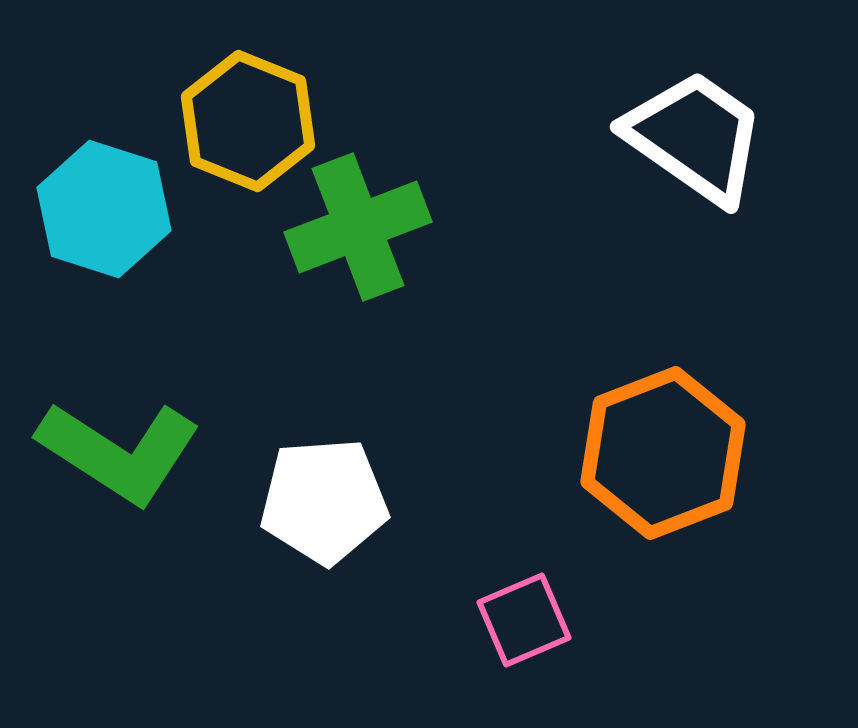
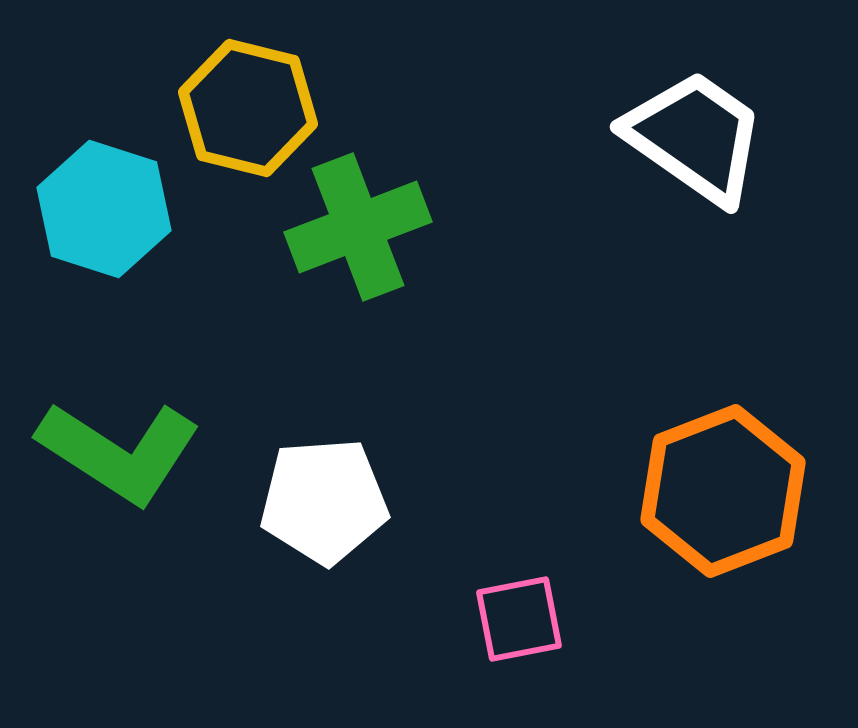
yellow hexagon: moved 13 px up; rotated 8 degrees counterclockwise
orange hexagon: moved 60 px right, 38 px down
pink square: moved 5 px left, 1 px up; rotated 12 degrees clockwise
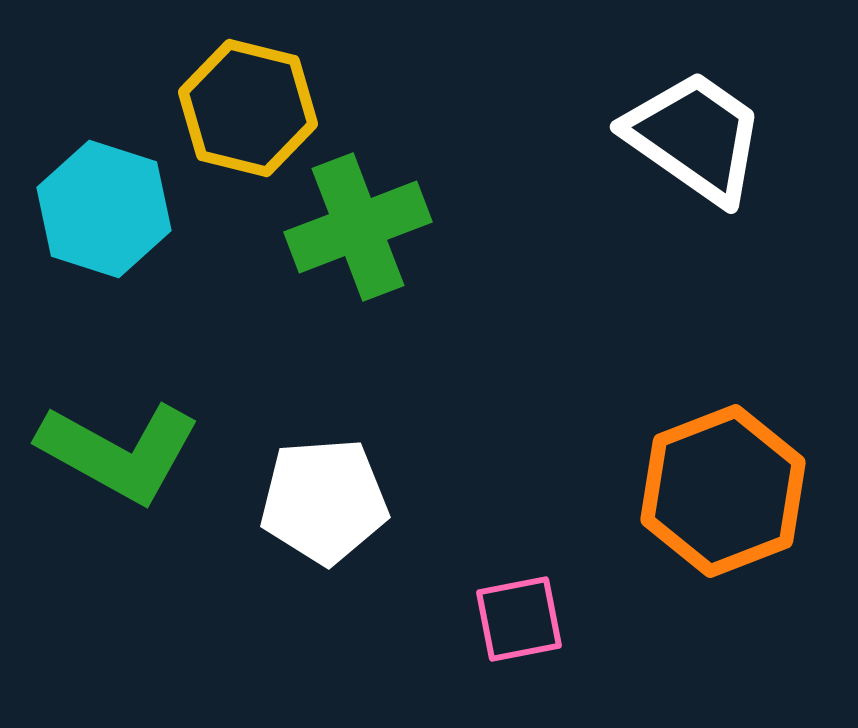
green L-shape: rotated 4 degrees counterclockwise
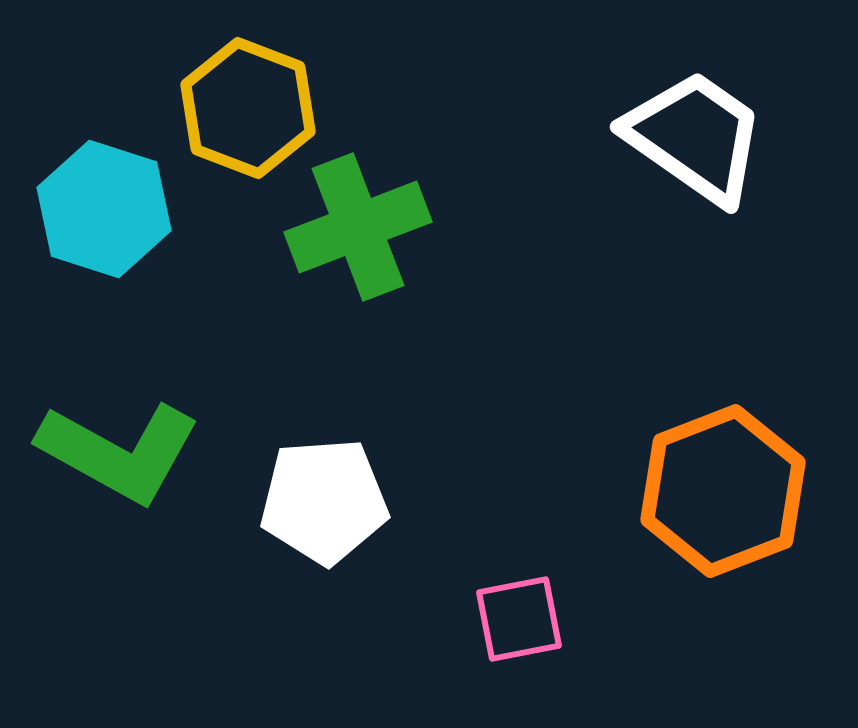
yellow hexagon: rotated 7 degrees clockwise
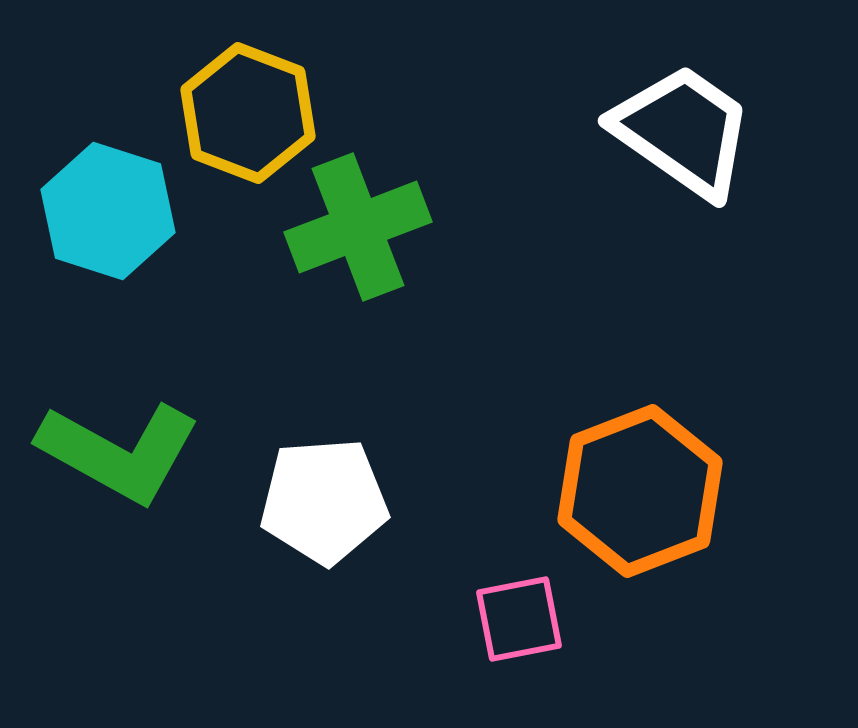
yellow hexagon: moved 5 px down
white trapezoid: moved 12 px left, 6 px up
cyan hexagon: moved 4 px right, 2 px down
orange hexagon: moved 83 px left
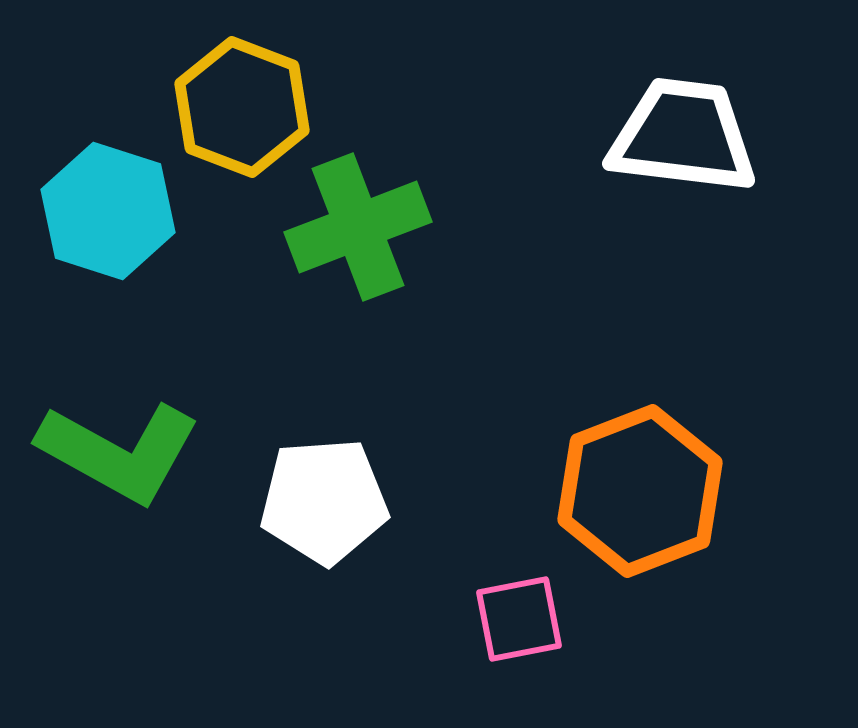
yellow hexagon: moved 6 px left, 6 px up
white trapezoid: moved 5 px down; rotated 28 degrees counterclockwise
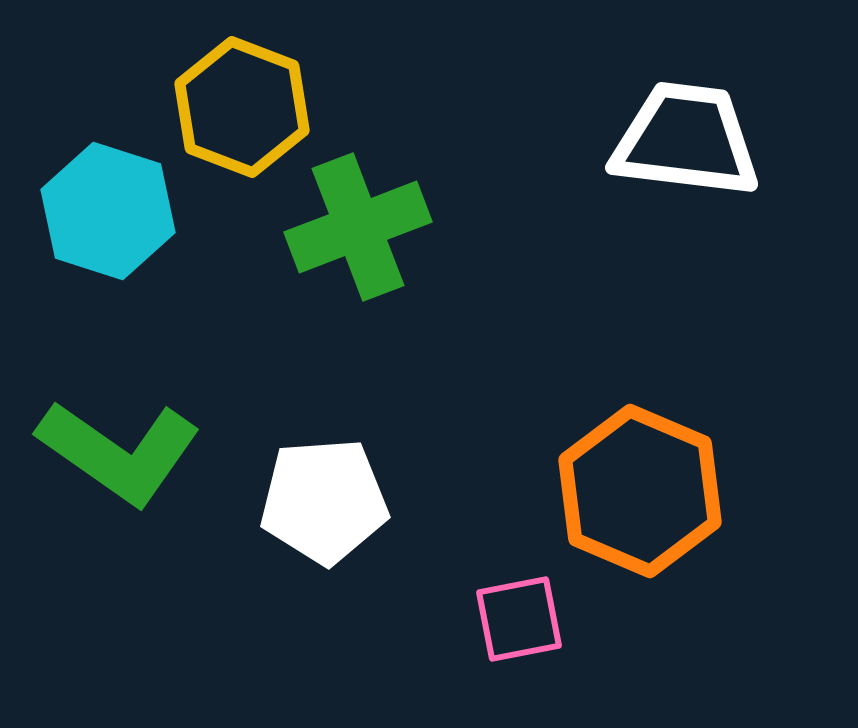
white trapezoid: moved 3 px right, 4 px down
green L-shape: rotated 6 degrees clockwise
orange hexagon: rotated 16 degrees counterclockwise
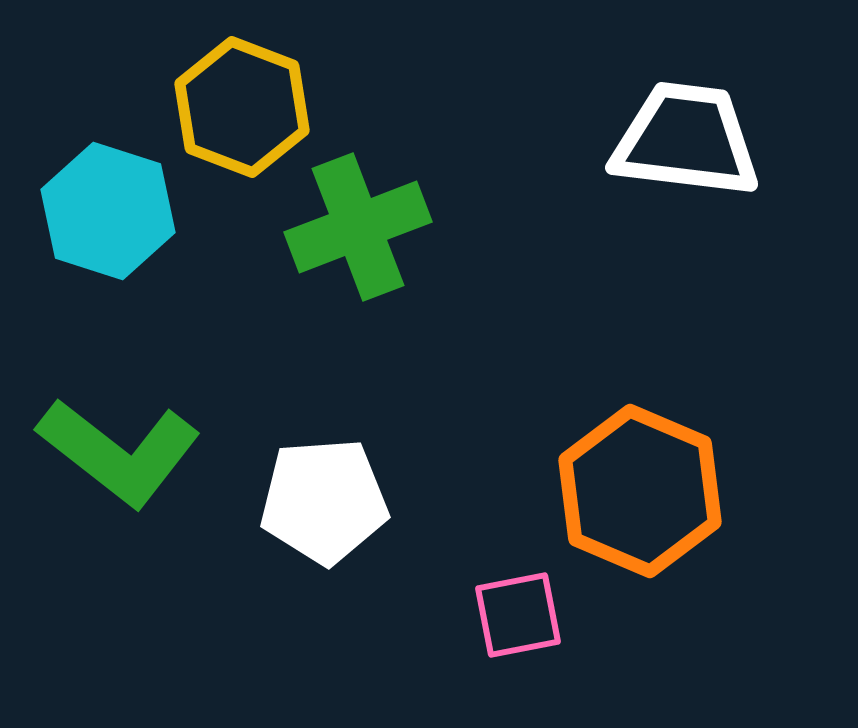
green L-shape: rotated 3 degrees clockwise
pink square: moved 1 px left, 4 px up
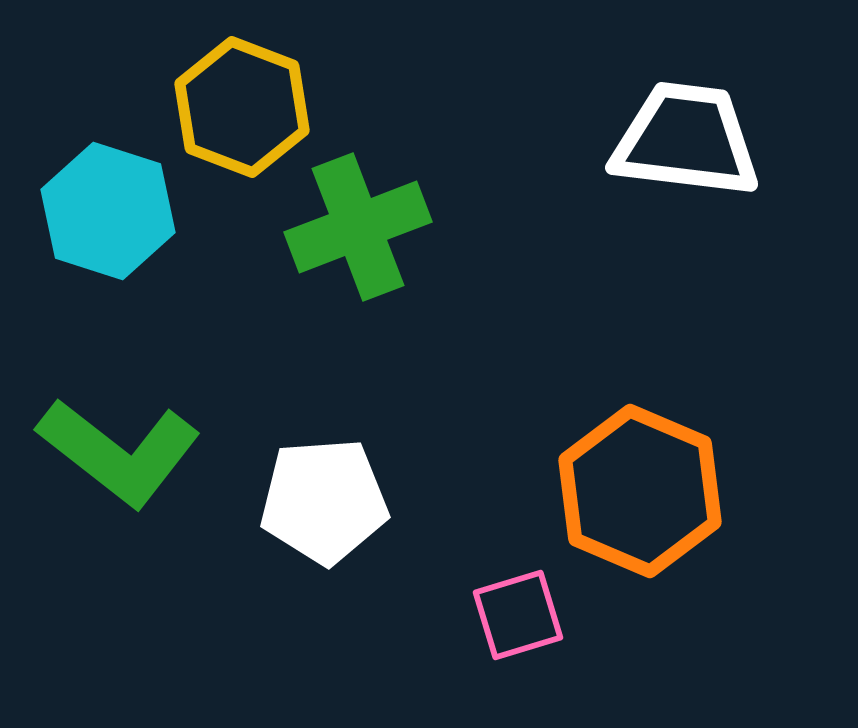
pink square: rotated 6 degrees counterclockwise
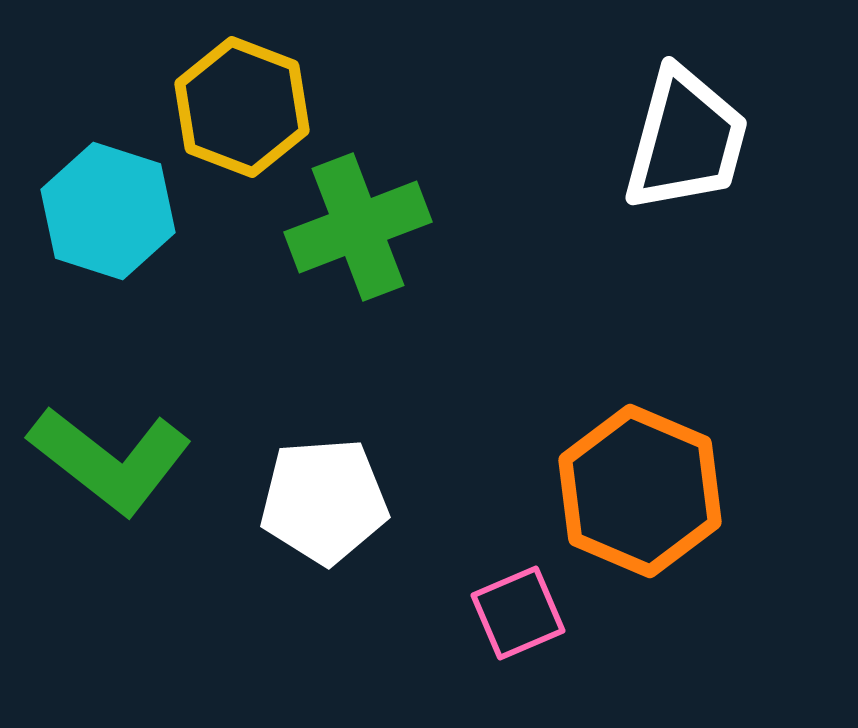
white trapezoid: rotated 98 degrees clockwise
green L-shape: moved 9 px left, 8 px down
pink square: moved 2 px up; rotated 6 degrees counterclockwise
